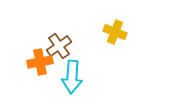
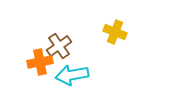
cyan arrow: moved 2 px up; rotated 76 degrees clockwise
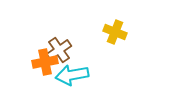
brown cross: moved 4 px down
orange cross: moved 5 px right
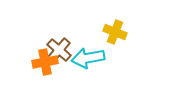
brown cross: rotated 15 degrees counterclockwise
cyan arrow: moved 16 px right, 17 px up
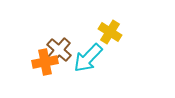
yellow cross: moved 5 px left; rotated 10 degrees clockwise
cyan arrow: rotated 36 degrees counterclockwise
